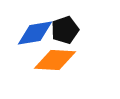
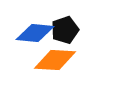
blue diamond: rotated 15 degrees clockwise
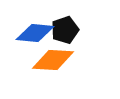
orange diamond: moved 2 px left
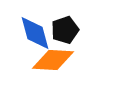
blue diamond: rotated 69 degrees clockwise
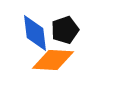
blue diamond: rotated 9 degrees clockwise
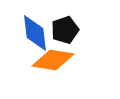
orange diamond: rotated 6 degrees clockwise
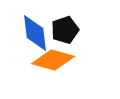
orange diamond: rotated 6 degrees clockwise
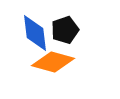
orange diamond: moved 2 px down
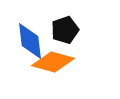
blue diamond: moved 5 px left, 8 px down
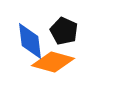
black pentagon: moved 1 px left, 1 px down; rotated 28 degrees counterclockwise
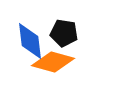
black pentagon: moved 2 px down; rotated 16 degrees counterclockwise
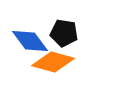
blue diamond: rotated 30 degrees counterclockwise
